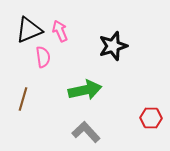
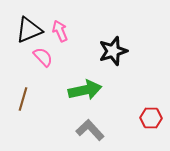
black star: moved 5 px down
pink semicircle: rotated 35 degrees counterclockwise
gray L-shape: moved 4 px right, 2 px up
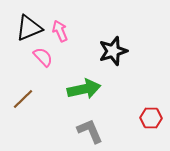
black triangle: moved 2 px up
green arrow: moved 1 px left, 1 px up
brown line: rotated 30 degrees clockwise
gray L-shape: moved 1 px down; rotated 20 degrees clockwise
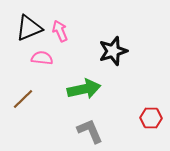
pink semicircle: moved 1 px left, 1 px down; rotated 40 degrees counterclockwise
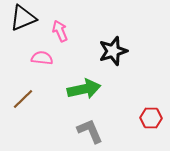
black triangle: moved 6 px left, 10 px up
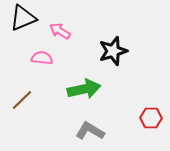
pink arrow: rotated 35 degrees counterclockwise
brown line: moved 1 px left, 1 px down
gray L-shape: rotated 36 degrees counterclockwise
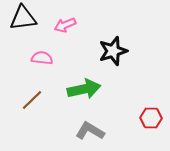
black triangle: rotated 16 degrees clockwise
pink arrow: moved 5 px right, 6 px up; rotated 55 degrees counterclockwise
brown line: moved 10 px right
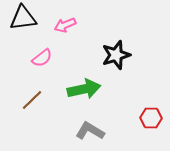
black star: moved 3 px right, 4 px down
pink semicircle: rotated 135 degrees clockwise
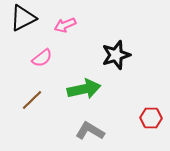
black triangle: rotated 20 degrees counterclockwise
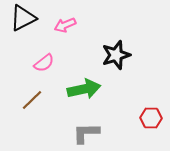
pink semicircle: moved 2 px right, 5 px down
gray L-shape: moved 4 px left, 2 px down; rotated 32 degrees counterclockwise
